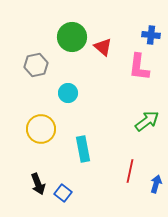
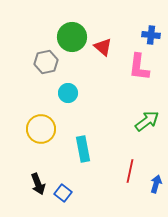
gray hexagon: moved 10 px right, 3 px up
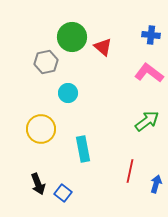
pink L-shape: moved 10 px right, 6 px down; rotated 120 degrees clockwise
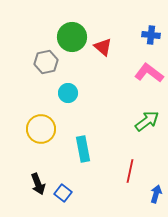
blue arrow: moved 10 px down
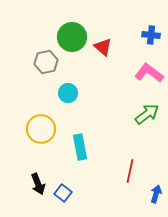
green arrow: moved 7 px up
cyan rectangle: moved 3 px left, 2 px up
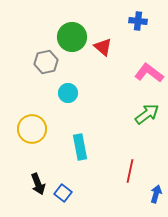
blue cross: moved 13 px left, 14 px up
yellow circle: moved 9 px left
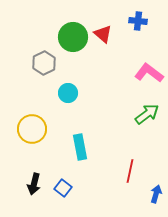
green circle: moved 1 px right
red triangle: moved 13 px up
gray hexagon: moved 2 px left, 1 px down; rotated 15 degrees counterclockwise
black arrow: moved 4 px left; rotated 35 degrees clockwise
blue square: moved 5 px up
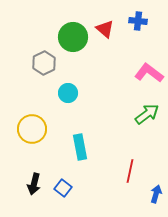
red triangle: moved 2 px right, 5 px up
